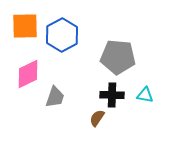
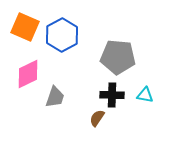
orange square: moved 1 px down; rotated 24 degrees clockwise
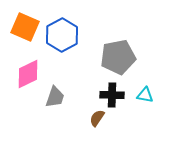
gray pentagon: rotated 16 degrees counterclockwise
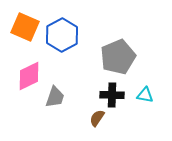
gray pentagon: rotated 12 degrees counterclockwise
pink diamond: moved 1 px right, 2 px down
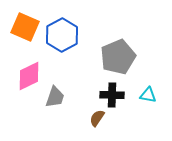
cyan triangle: moved 3 px right
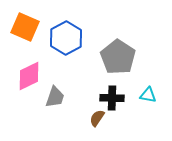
blue hexagon: moved 4 px right, 3 px down
gray pentagon: rotated 16 degrees counterclockwise
black cross: moved 3 px down
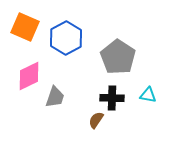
brown semicircle: moved 1 px left, 2 px down
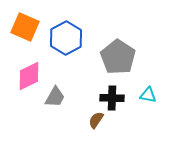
gray trapezoid: rotated 10 degrees clockwise
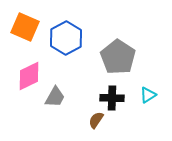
cyan triangle: rotated 42 degrees counterclockwise
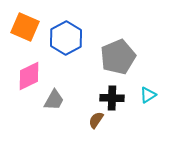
gray pentagon: rotated 16 degrees clockwise
gray trapezoid: moved 1 px left, 3 px down
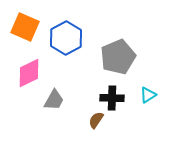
pink diamond: moved 3 px up
